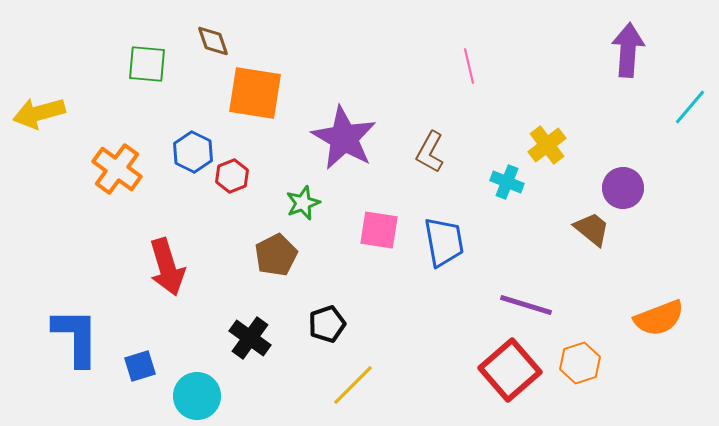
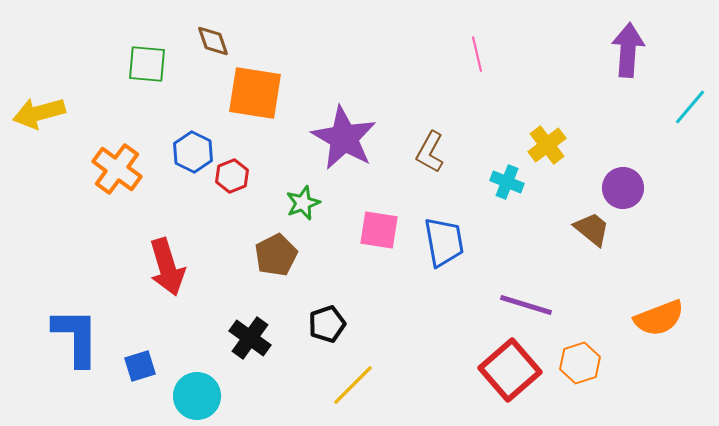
pink line: moved 8 px right, 12 px up
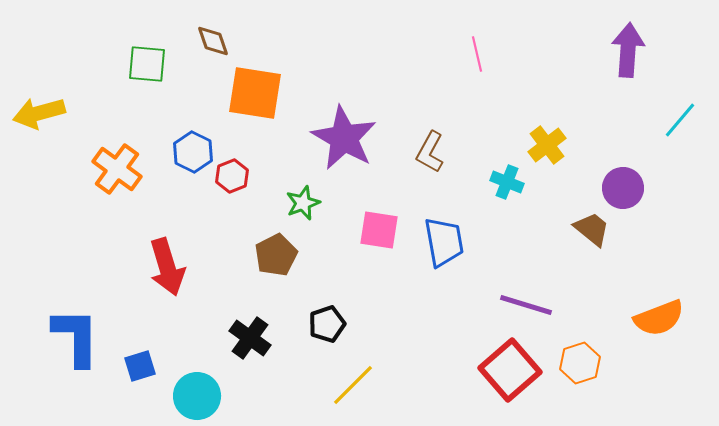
cyan line: moved 10 px left, 13 px down
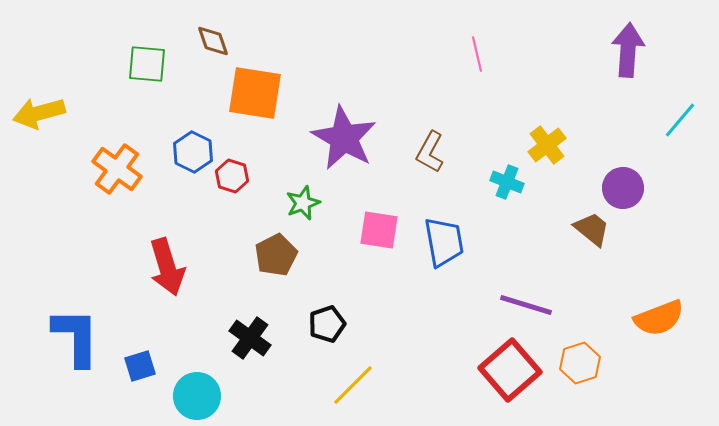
red hexagon: rotated 20 degrees counterclockwise
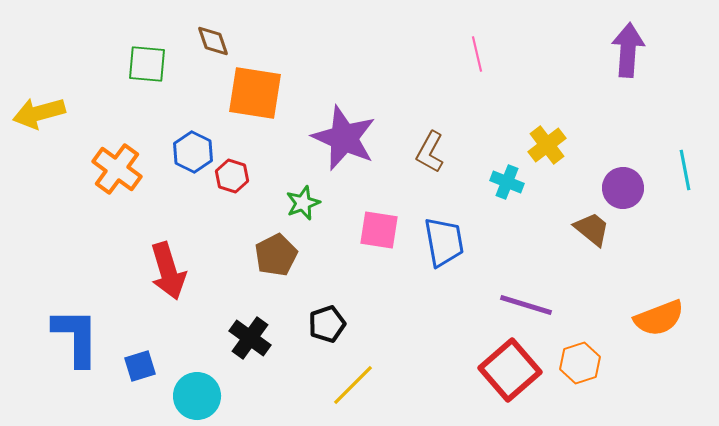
cyan line: moved 5 px right, 50 px down; rotated 51 degrees counterclockwise
purple star: rotated 6 degrees counterclockwise
red arrow: moved 1 px right, 4 px down
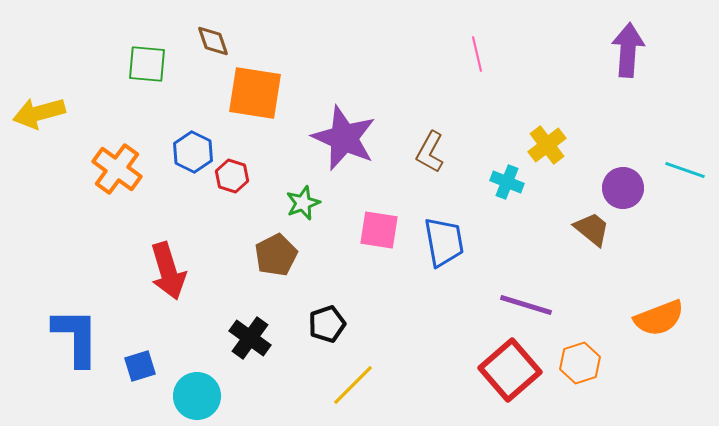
cyan line: rotated 60 degrees counterclockwise
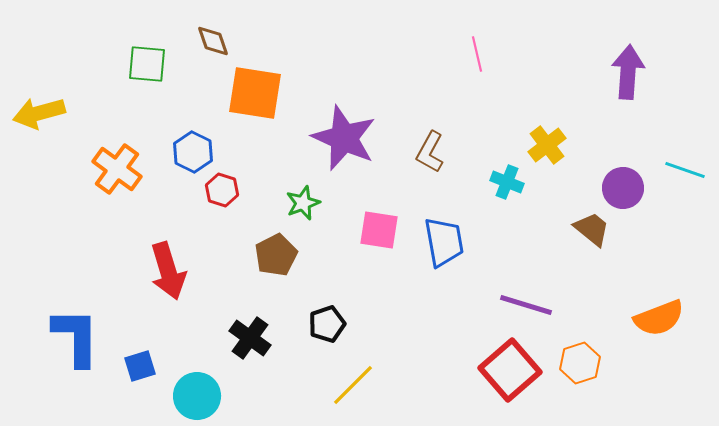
purple arrow: moved 22 px down
red hexagon: moved 10 px left, 14 px down
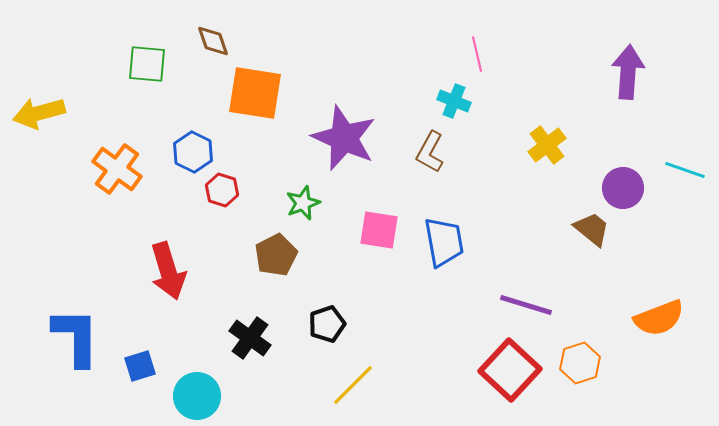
cyan cross: moved 53 px left, 81 px up
red square: rotated 6 degrees counterclockwise
